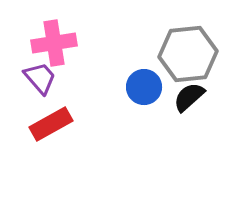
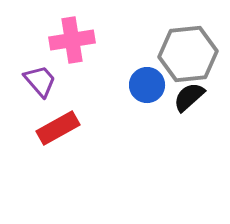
pink cross: moved 18 px right, 3 px up
purple trapezoid: moved 3 px down
blue circle: moved 3 px right, 2 px up
red rectangle: moved 7 px right, 4 px down
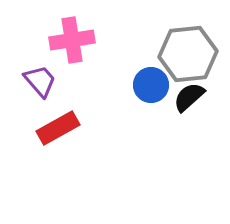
blue circle: moved 4 px right
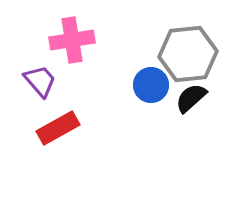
black semicircle: moved 2 px right, 1 px down
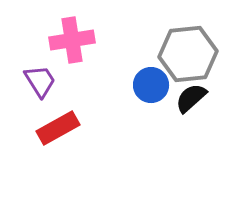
purple trapezoid: rotated 9 degrees clockwise
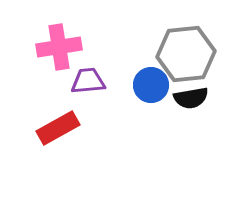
pink cross: moved 13 px left, 7 px down
gray hexagon: moved 2 px left
purple trapezoid: moved 48 px right; rotated 63 degrees counterclockwise
black semicircle: rotated 148 degrees counterclockwise
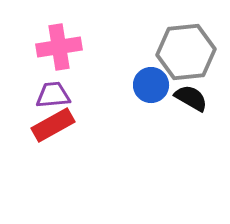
gray hexagon: moved 2 px up
purple trapezoid: moved 35 px left, 14 px down
black semicircle: rotated 140 degrees counterclockwise
red rectangle: moved 5 px left, 3 px up
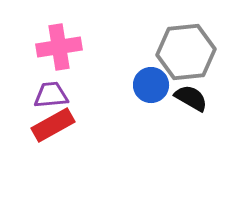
purple trapezoid: moved 2 px left
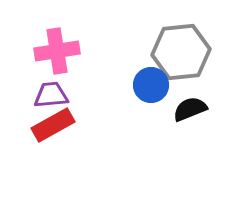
pink cross: moved 2 px left, 4 px down
gray hexagon: moved 5 px left
black semicircle: moved 1 px left, 11 px down; rotated 52 degrees counterclockwise
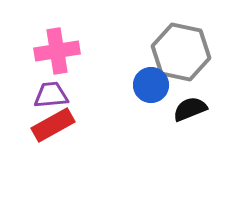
gray hexagon: rotated 18 degrees clockwise
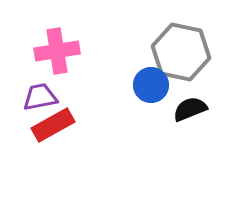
purple trapezoid: moved 11 px left, 2 px down; rotated 6 degrees counterclockwise
